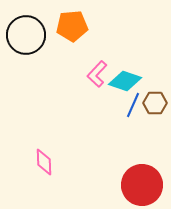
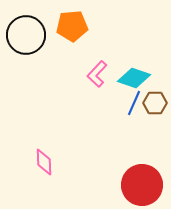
cyan diamond: moved 9 px right, 3 px up
blue line: moved 1 px right, 2 px up
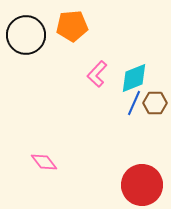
cyan diamond: rotated 40 degrees counterclockwise
pink diamond: rotated 36 degrees counterclockwise
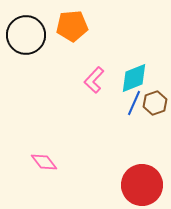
pink L-shape: moved 3 px left, 6 px down
brown hexagon: rotated 20 degrees counterclockwise
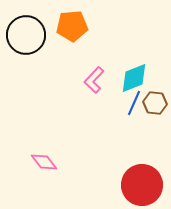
brown hexagon: rotated 25 degrees clockwise
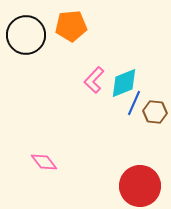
orange pentagon: moved 1 px left
cyan diamond: moved 10 px left, 5 px down
brown hexagon: moved 9 px down
red circle: moved 2 px left, 1 px down
